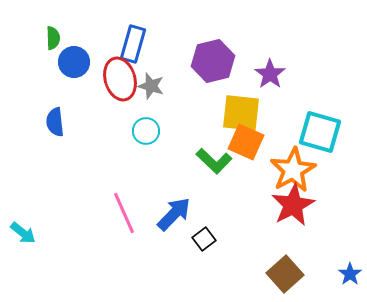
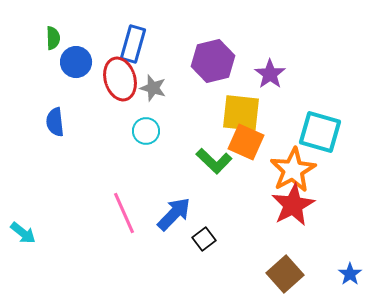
blue circle: moved 2 px right
gray star: moved 2 px right, 2 px down
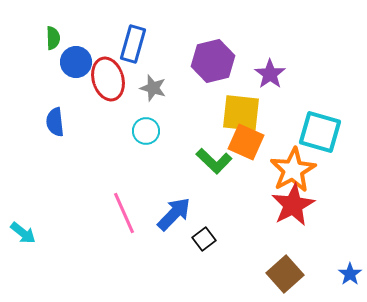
red ellipse: moved 12 px left
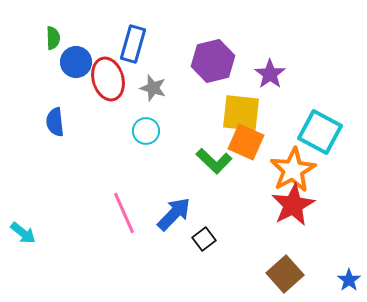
cyan square: rotated 12 degrees clockwise
blue star: moved 1 px left, 6 px down
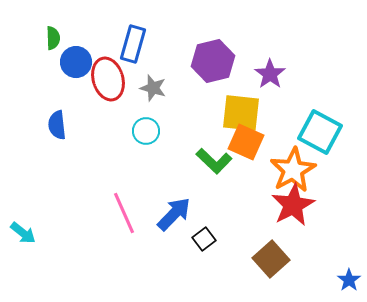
blue semicircle: moved 2 px right, 3 px down
brown square: moved 14 px left, 15 px up
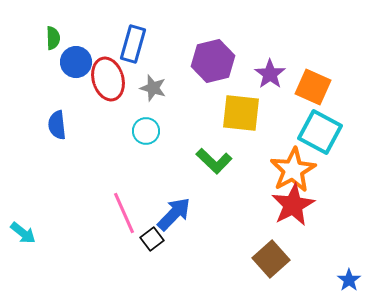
orange square: moved 67 px right, 55 px up
black square: moved 52 px left
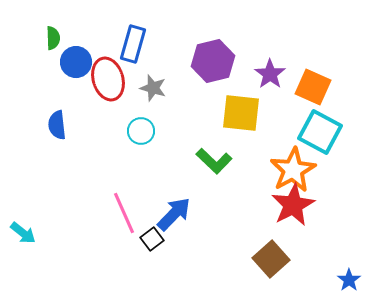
cyan circle: moved 5 px left
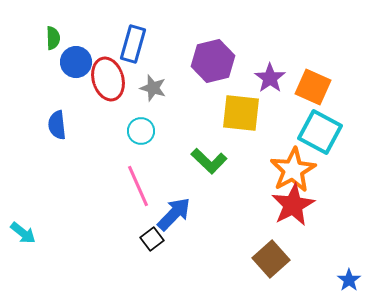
purple star: moved 4 px down
green L-shape: moved 5 px left
pink line: moved 14 px right, 27 px up
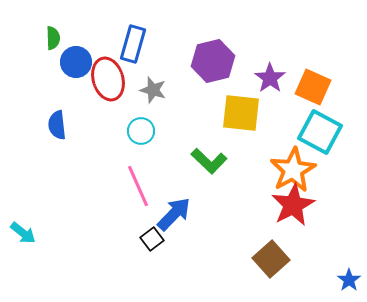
gray star: moved 2 px down
